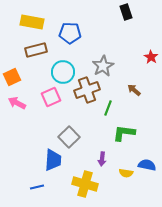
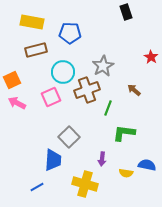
orange square: moved 3 px down
blue line: rotated 16 degrees counterclockwise
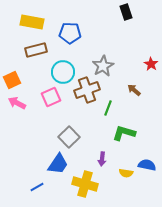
red star: moved 7 px down
green L-shape: rotated 10 degrees clockwise
blue trapezoid: moved 5 px right, 4 px down; rotated 30 degrees clockwise
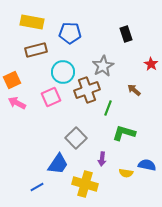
black rectangle: moved 22 px down
gray square: moved 7 px right, 1 px down
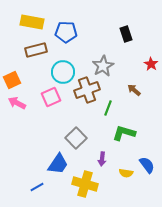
blue pentagon: moved 4 px left, 1 px up
blue semicircle: rotated 42 degrees clockwise
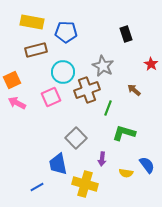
gray star: rotated 15 degrees counterclockwise
blue trapezoid: rotated 135 degrees clockwise
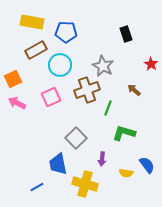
brown rectangle: rotated 15 degrees counterclockwise
cyan circle: moved 3 px left, 7 px up
orange square: moved 1 px right, 1 px up
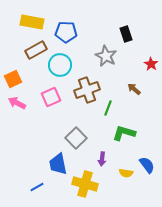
gray star: moved 3 px right, 10 px up
brown arrow: moved 1 px up
